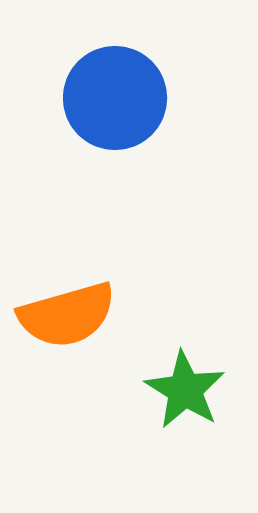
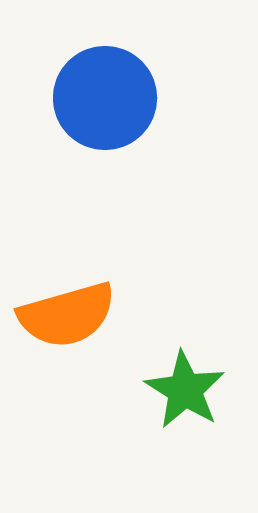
blue circle: moved 10 px left
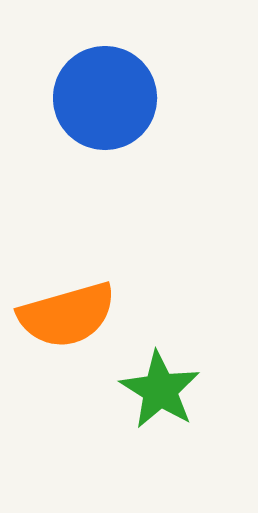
green star: moved 25 px left
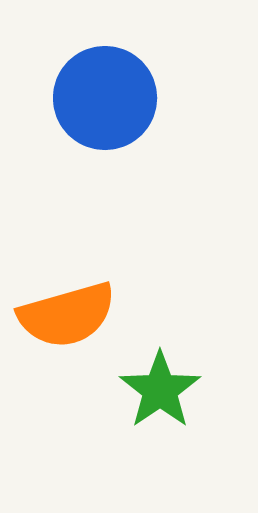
green star: rotated 6 degrees clockwise
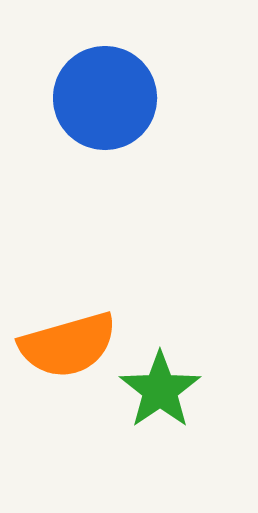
orange semicircle: moved 1 px right, 30 px down
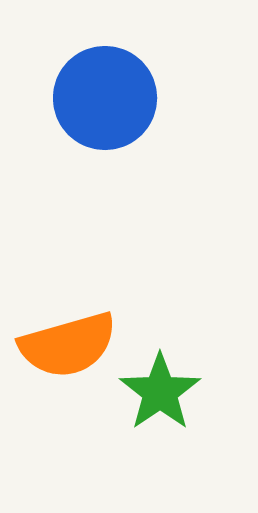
green star: moved 2 px down
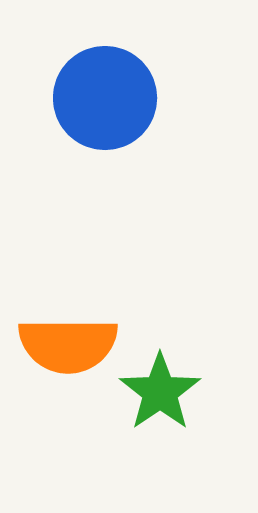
orange semicircle: rotated 16 degrees clockwise
